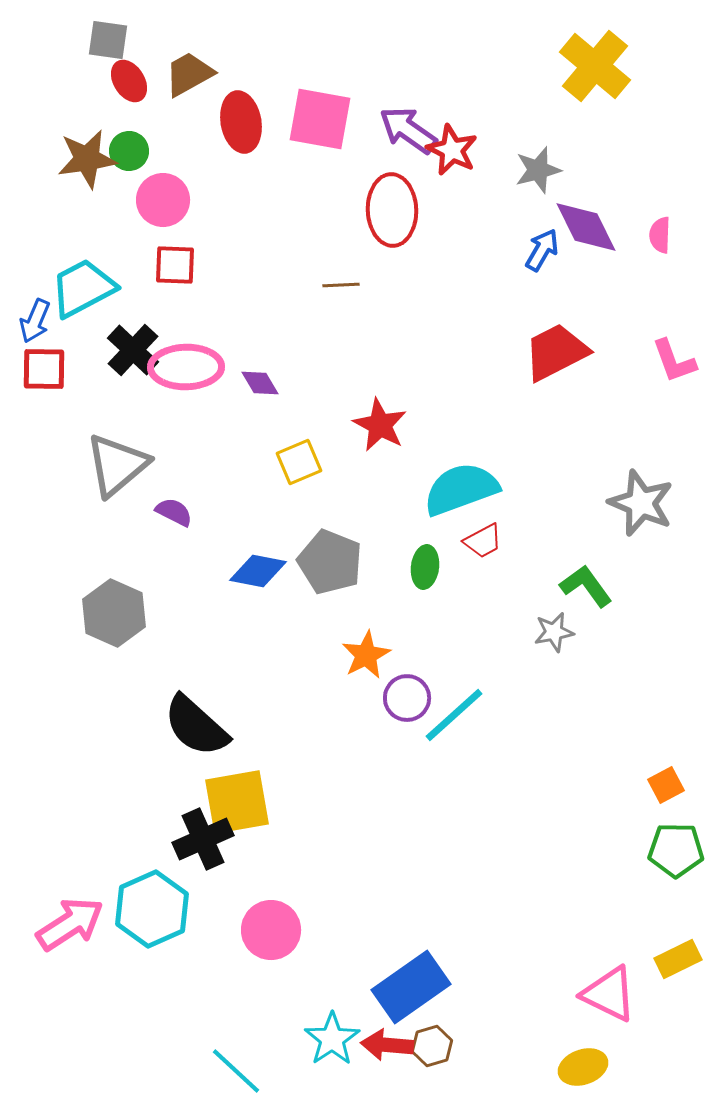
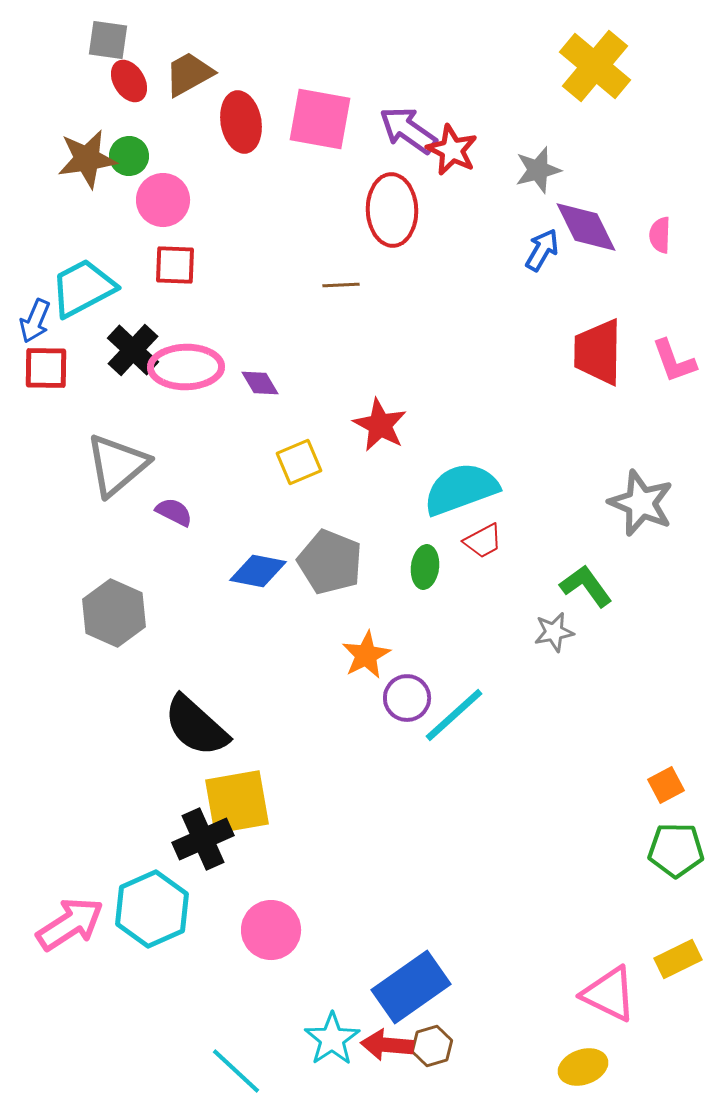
green circle at (129, 151): moved 5 px down
red trapezoid at (556, 352): moved 42 px right; rotated 62 degrees counterclockwise
red square at (44, 369): moved 2 px right, 1 px up
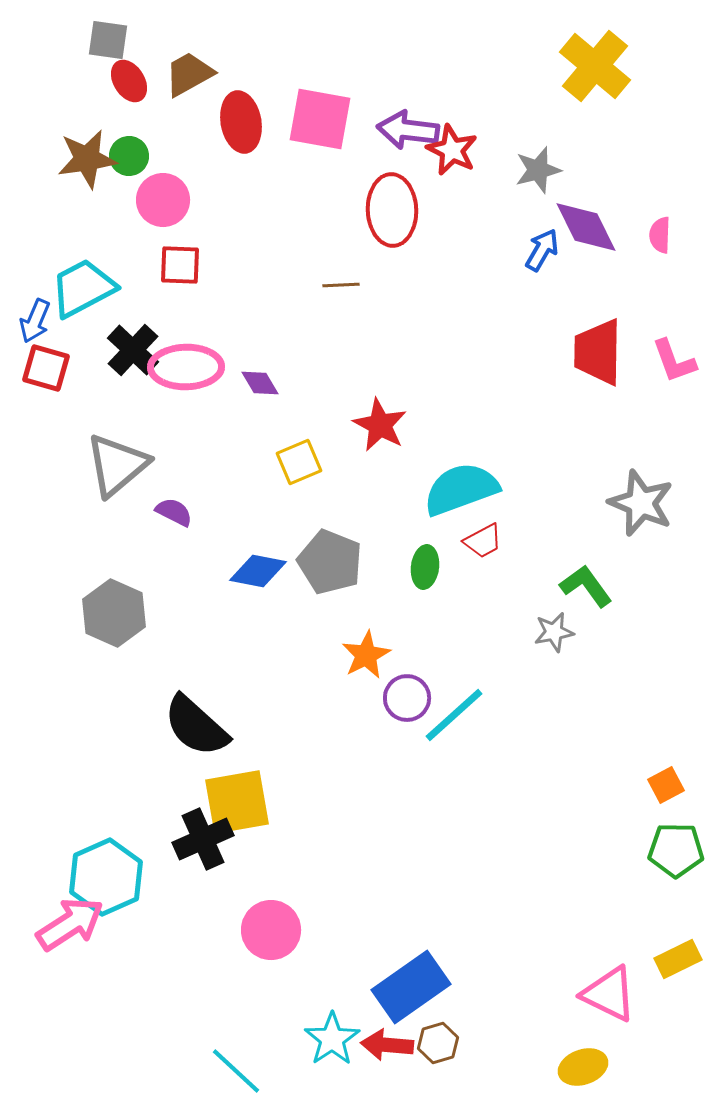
purple arrow at (408, 130): rotated 28 degrees counterclockwise
red square at (175, 265): moved 5 px right
red square at (46, 368): rotated 15 degrees clockwise
cyan hexagon at (152, 909): moved 46 px left, 32 px up
brown hexagon at (432, 1046): moved 6 px right, 3 px up
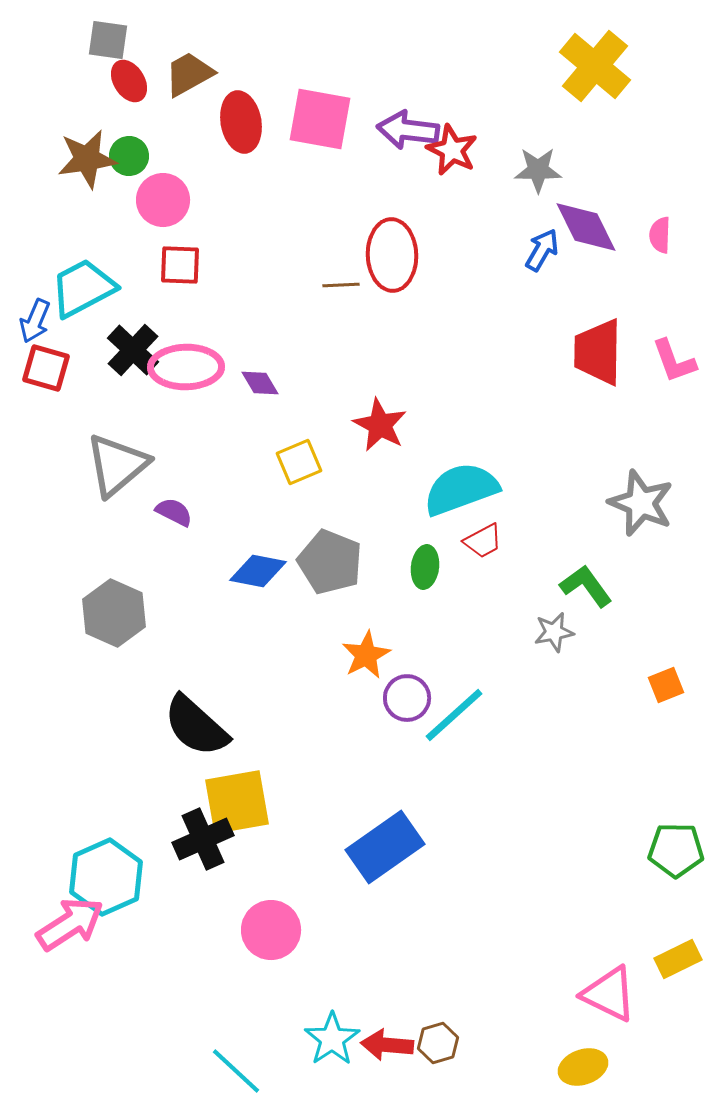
gray star at (538, 170): rotated 15 degrees clockwise
red ellipse at (392, 210): moved 45 px down
orange square at (666, 785): moved 100 px up; rotated 6 degrees clockwise
blue rectangle at (411, 987): moved 26 px left, 140 px up
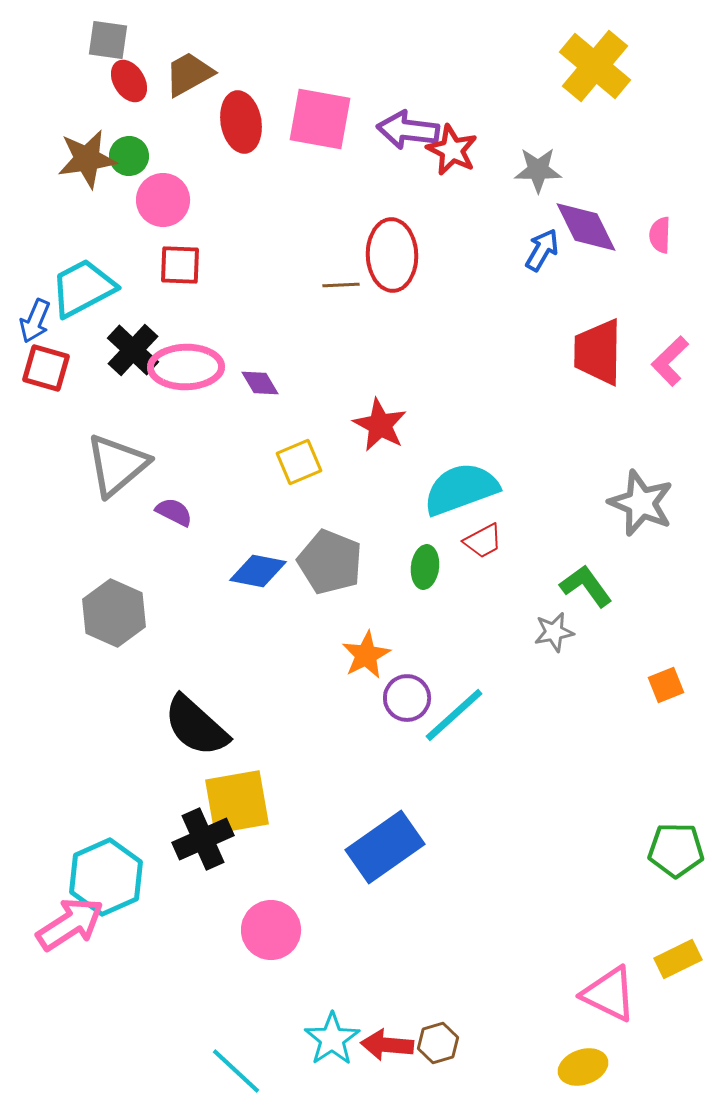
pink L-shape at (674, 361): moved 4 px left; rotated 66 degrees clockwise
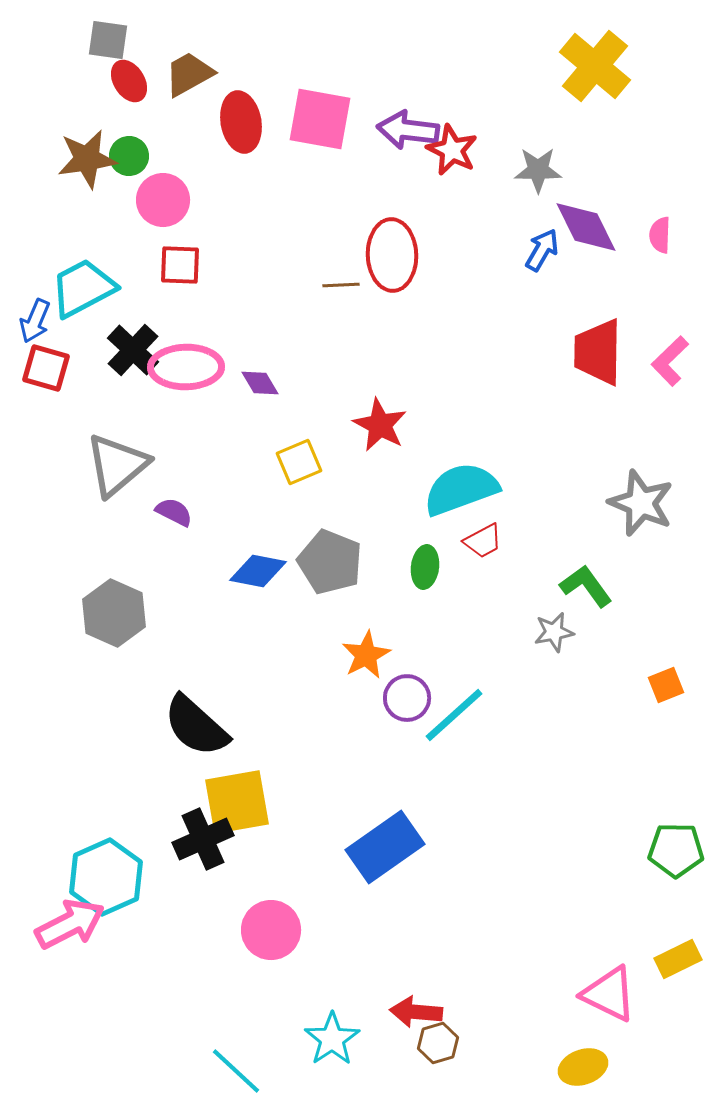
pink arrow at (70, 924): rotated 6 degrees clockwise
red arrow at (387, 1045): moved 29 px right, 33 px up
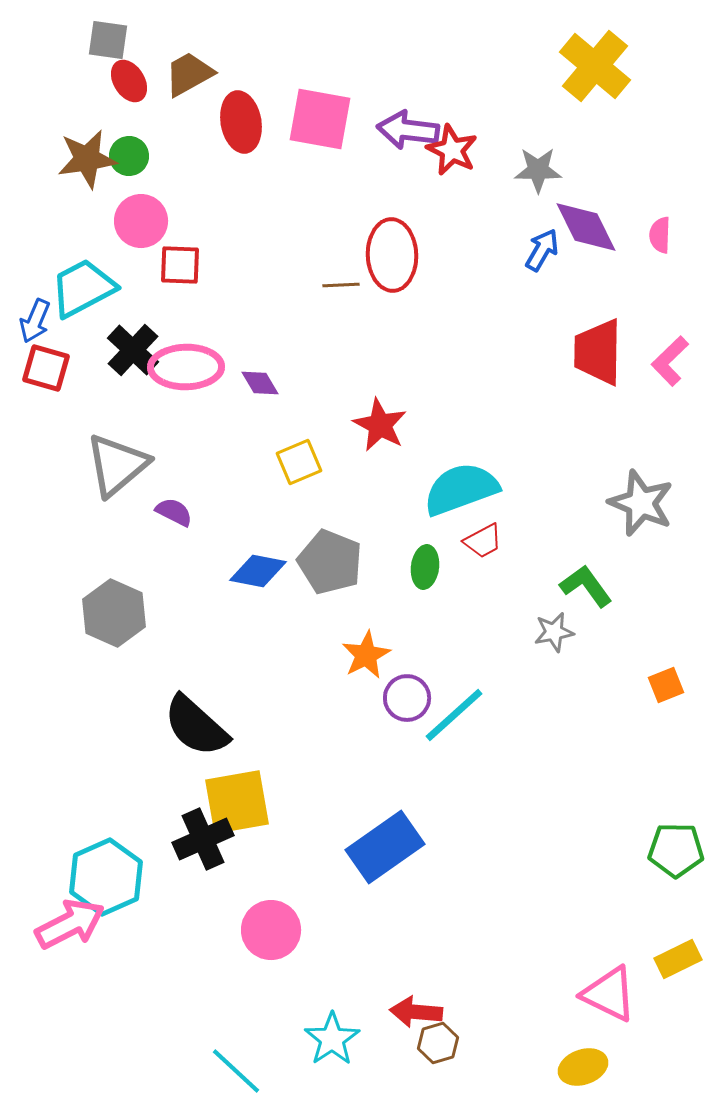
pink circle at (163, 200): moved 22 px left, 21 px down
